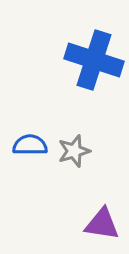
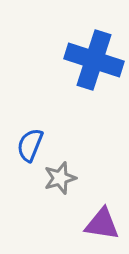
blue semicircle: rotated 68 degrees counterclockwise
gray star: moved 14 px left, 27 px down
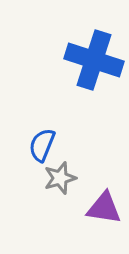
blue semicircle: moved 12 px right
purple triangle: moved 2 px right, 16 px up
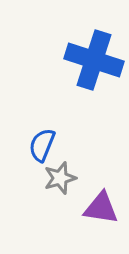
purple triangle: moved 3 px left
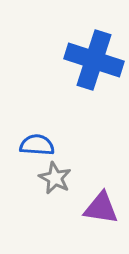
blue semicircle: moved 5 px left; rotated 72 degrees clockwise
gray star: moved 5 px left; rotated 28 degrees counterclockwise
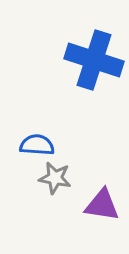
gray star: rotated 16 degrees counterclockwise
purple triangle: moved 1 px right, 3 px up
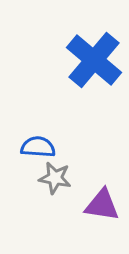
blue cross: rotated 22 degrees clockwise
blue semicircle: moved 1 px right, 2 px down
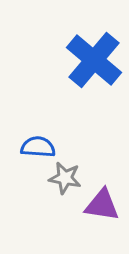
gray star: moved 10 px right
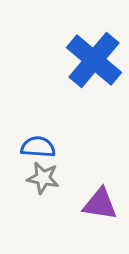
gray star: moved 22 px left
purple triangle: moved 2 px left, 1 px up
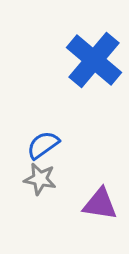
blue semicircle: moved 5 px right, 2 px up; rotated 40 degrees counterclockwise
gray star: moved 3 px left, 1 px down
